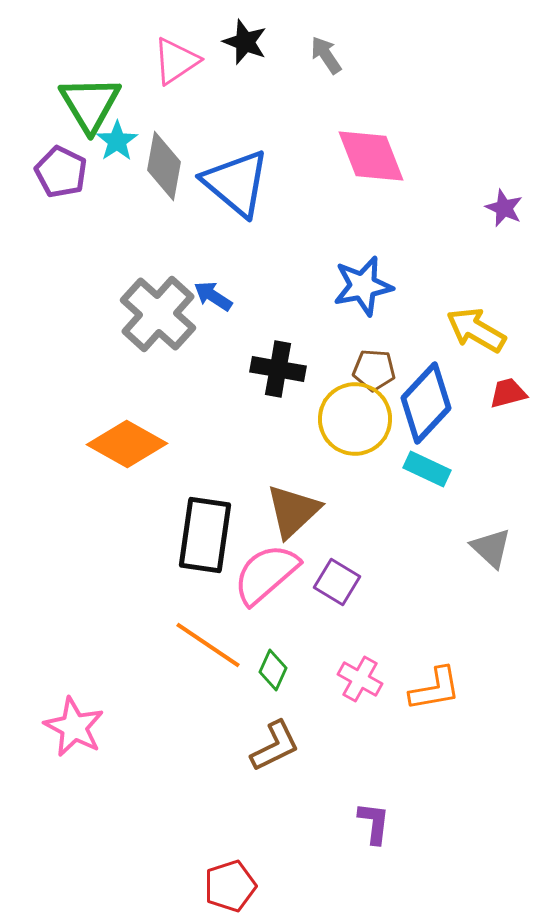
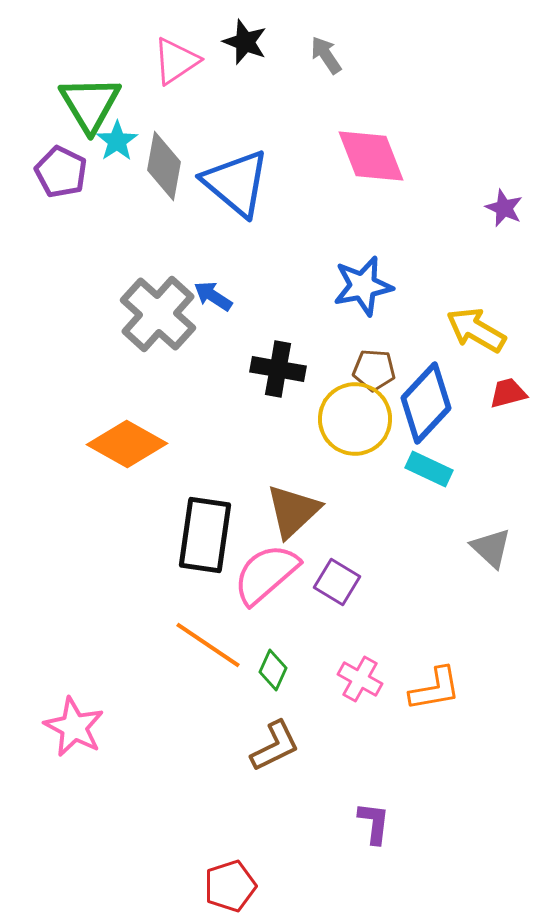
cyan rectangle: moved 2 px right
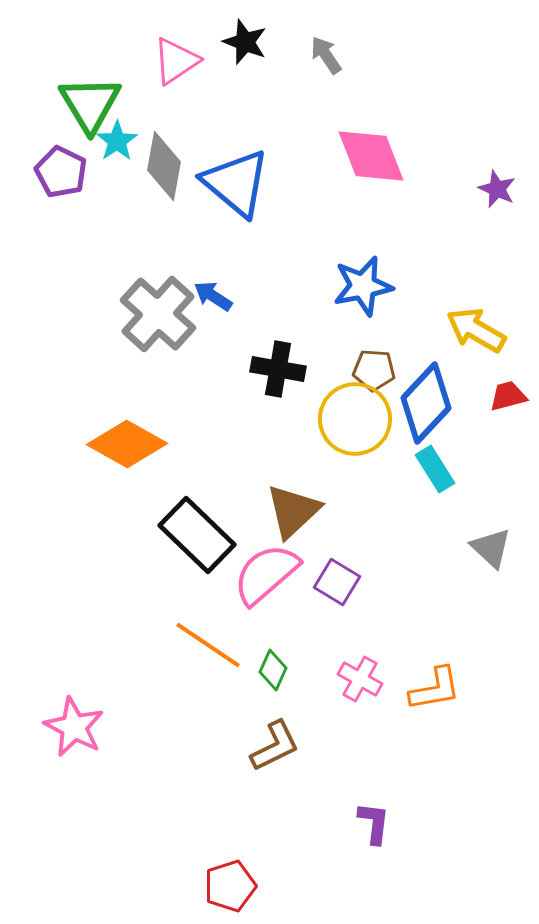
purple star: moved 7 px left, 19 px up
red trapezoid: moved 3 px down
cyan rectangle: moved 6 px right; rotated 33 degrees clockwise
black rectangle: moved 8 px left; rotated 54 degrees counterclockwise
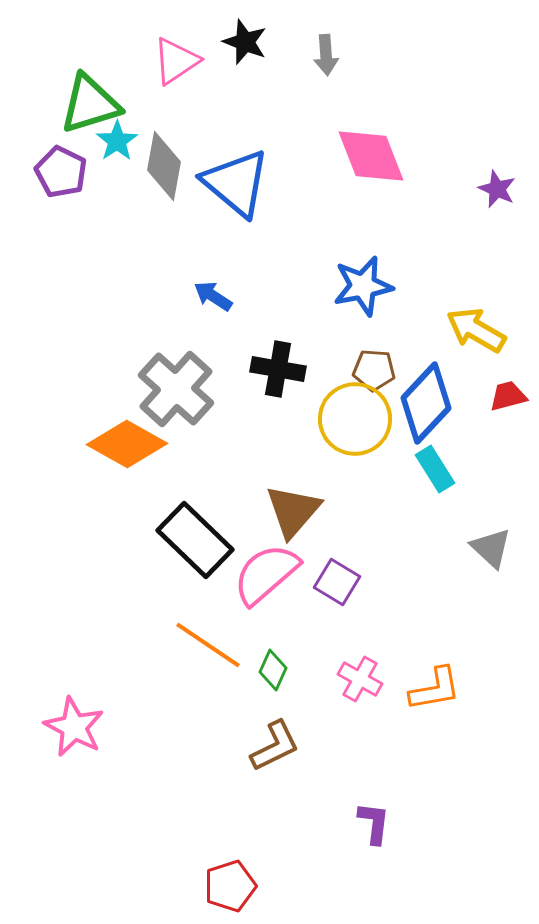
gray arrow: rotated 150 degrees counterclockwise
green triangle: rotated 44 degrees clockwise
gray cross: moved 18 px right, 75 px down
brown triangle: rotated 6 degrees counterclockwise
black rectangle: moved 2 px left, 5 px down
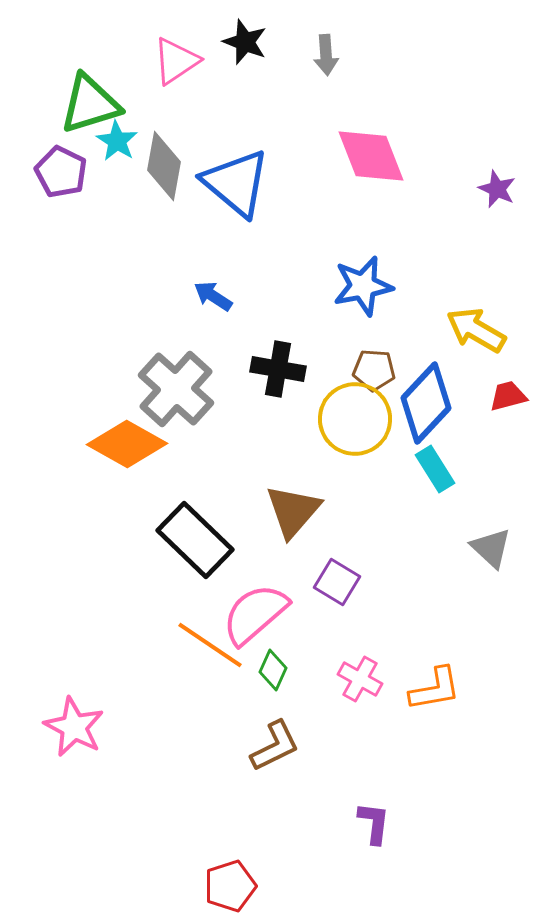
cyan star: rotated 6 degrees counterclockwise
pink semicircle: moved 11 px left, 40 px down
orange line: moved 2 px right
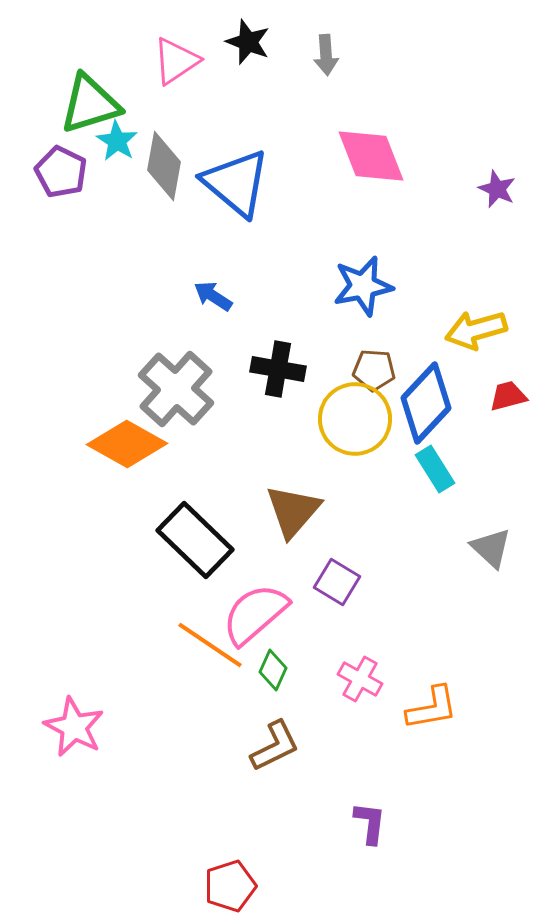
black star: moved 3 px right
yellow arrow: rotated 46 degrees counterclockwise
orange L-shape: moved 3 px left, 19 px down
purple L-shape: moved 4 px left
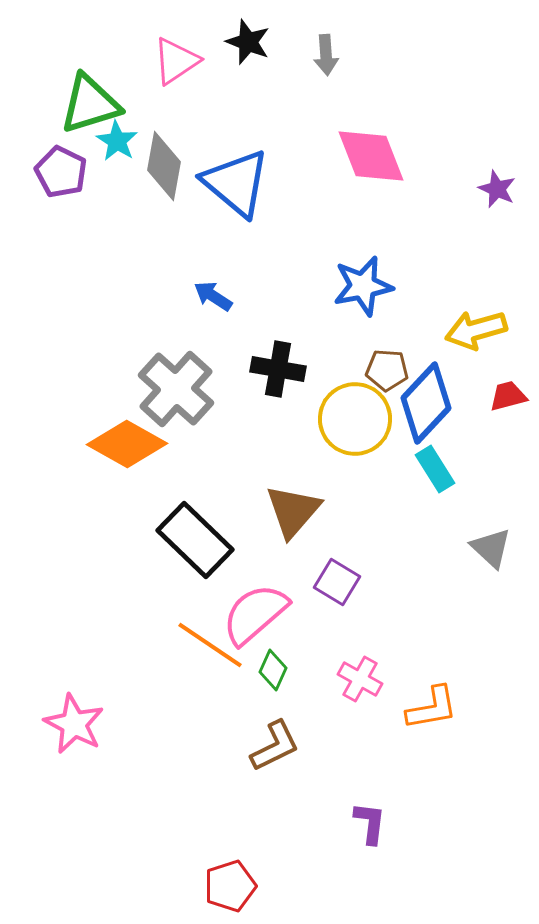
brown pentagon: moved 13 px right
pink star: moved 3 px up
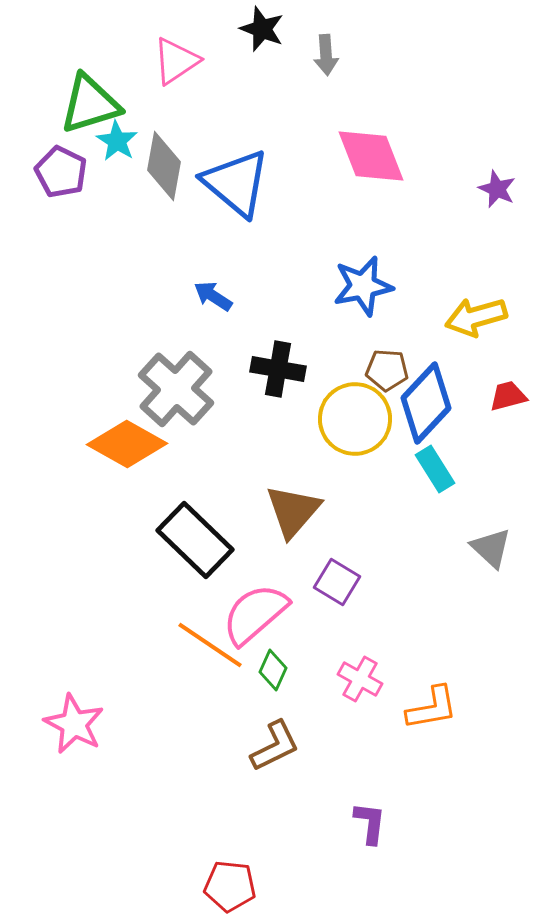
black star: moved 14 px right, 13 px up
yellow arrow: moved 13 px up
red pentagon: rotated 24 degrees clockwise
